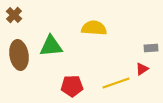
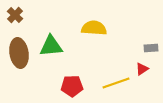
brown cross: moved 1 px right
brown ellipse: moved 2 px up
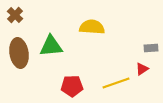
yellow semicircle: moved 2 px left, 1 px up
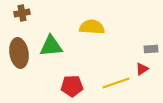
brown cross: moved 7 px right, 2 px up; rotated 35 degrees clockwise
gray rectangle: moved 1 px down
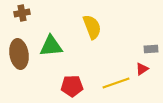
yellow semicircle: rotated 65 degrees clockwise
brown ellipse: moved 1 px down
